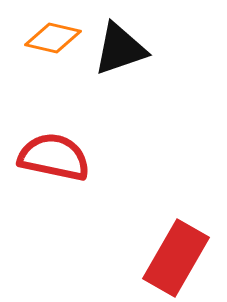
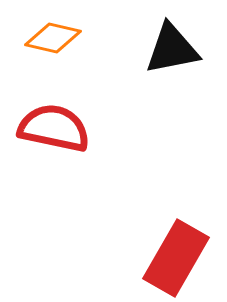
black triangle: moved 52 px right; rotated 8 degrees clockwise
red semicircle: moved 29 px up
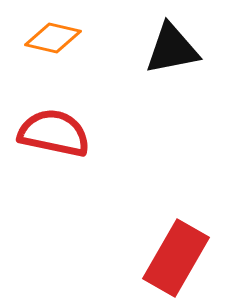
red semicircle: moved 5 px down
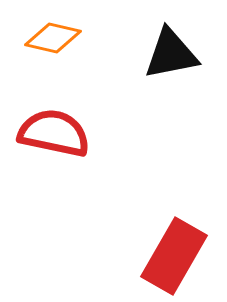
black triangle: moved 1 px left, 5 px down
red rectangle: moved 2 px left, 2 px up
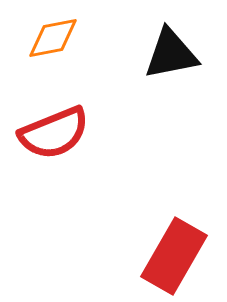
orange diamond: rotated 24 degrees counterclockwise
red semicircle: rotated 146 degrees clockwise
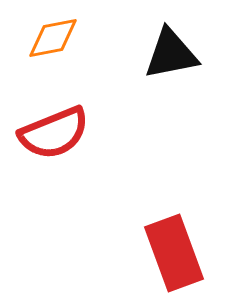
red rectangle: moved 3 px up; rotated 50 degrees counterclockwise
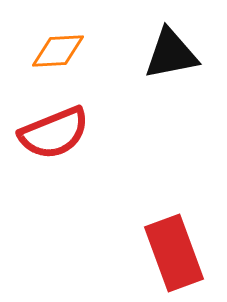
orange diamond: moved 5 px right, 13 px down; rotated 8 degrees clockwise
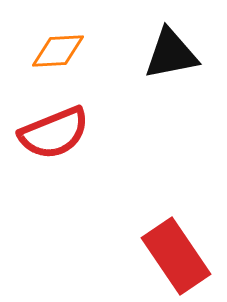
red rectangle: moved 2 px right, 3 px down; rotated 14 degrees counterclockwise
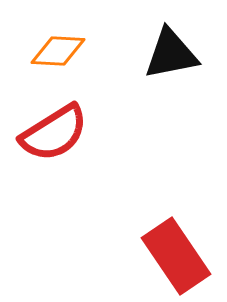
orange diamond: rotated 6 degrees clockwise
red semicircle: rotated 10 degrees counterclockwise
